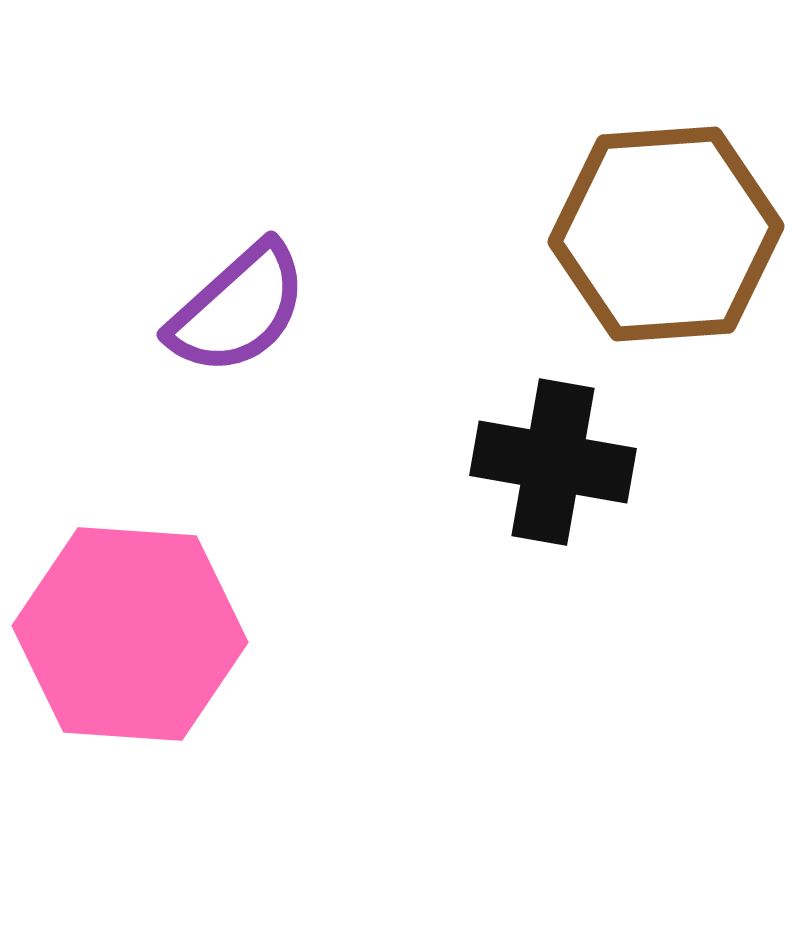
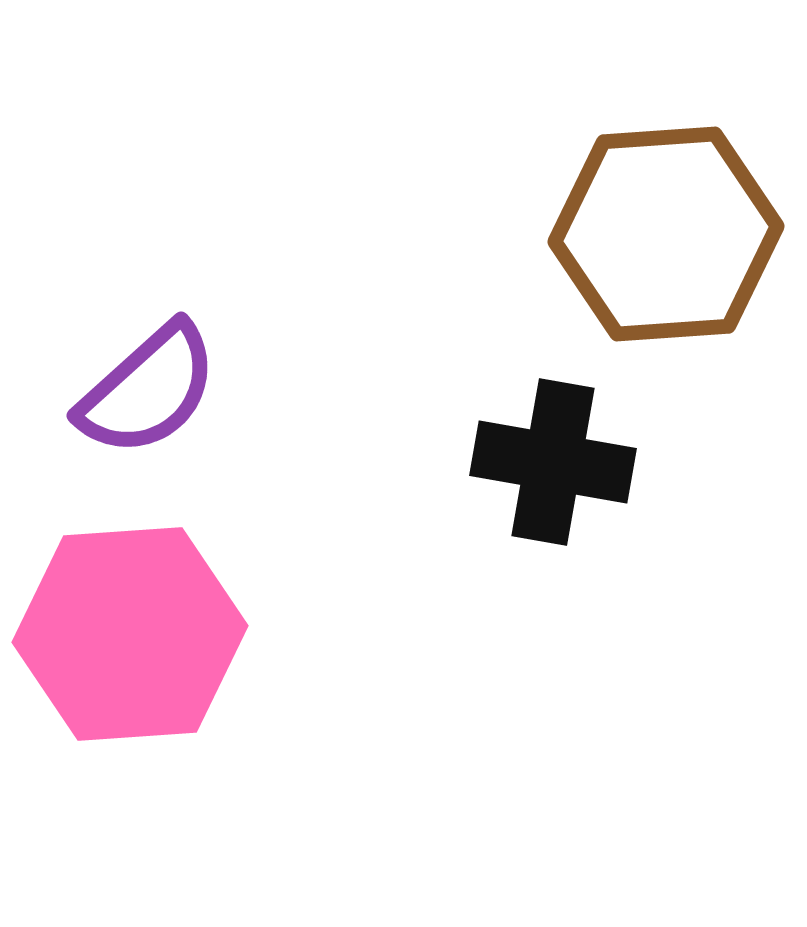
purple semicircle: moved 90 px left, 81 px down
pink hexagon: rotated 8 degrees counterclockwise
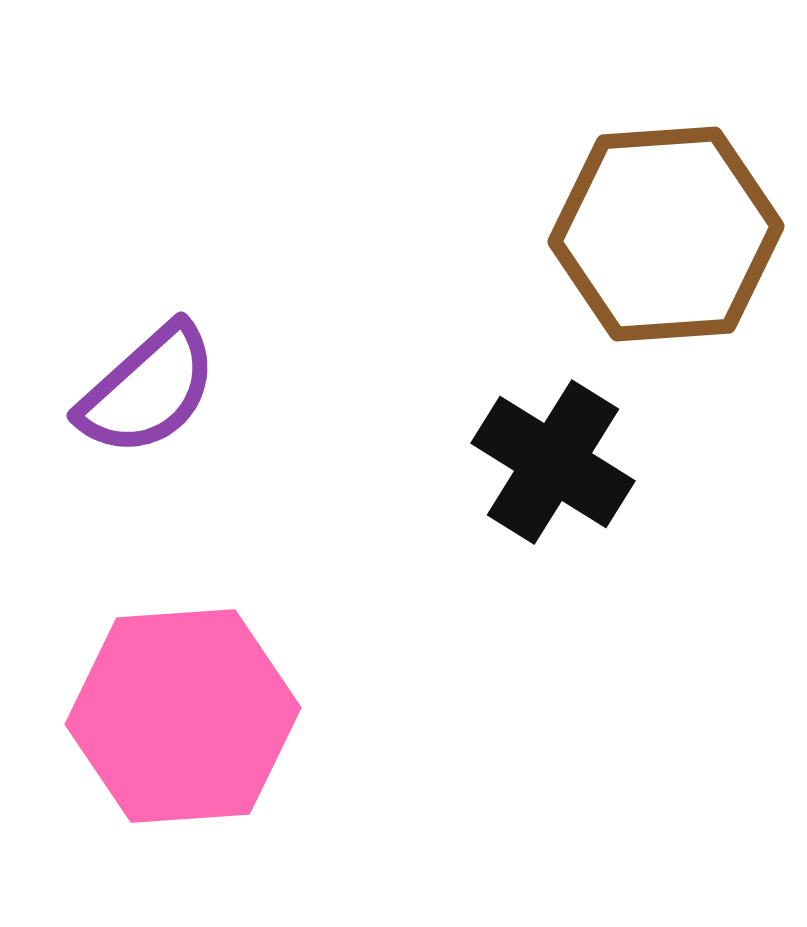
black cross: rotated 22 degrees clockwise
pink hexagon: moved 53 px right, 82 px down
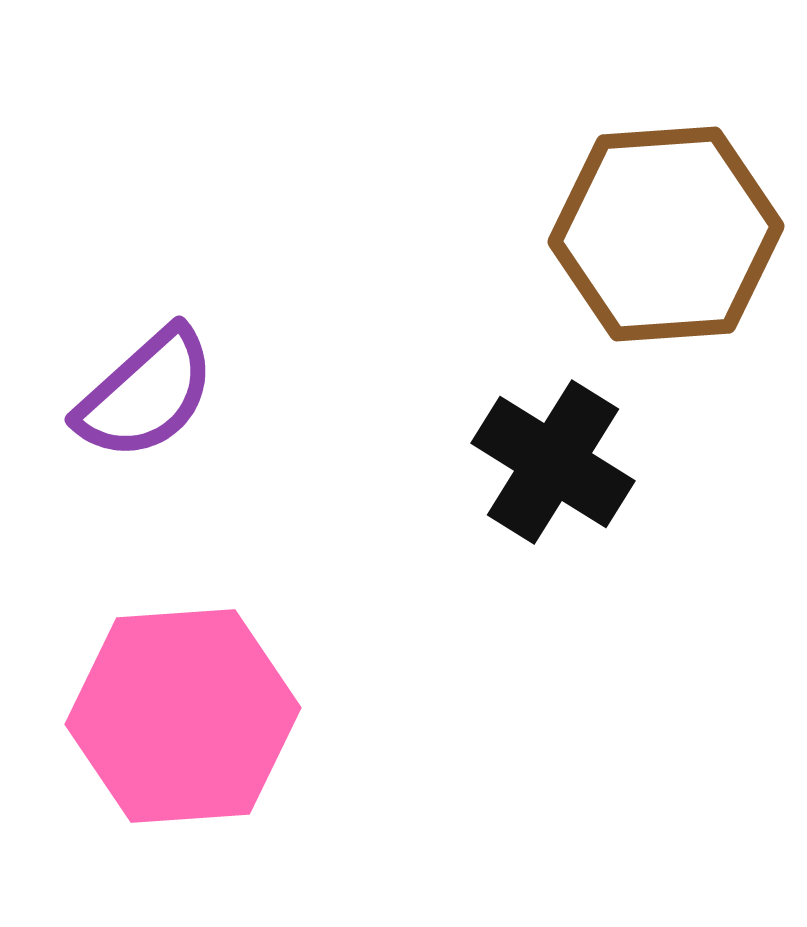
purple semicircle: moved 2 px left, 4 px down
